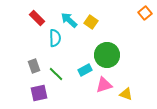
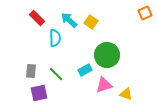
orange square: rotated 16 degrees clockwise
gray rectangle: moved 3 px left, 5 px down; rotated 24 degrees clockwise
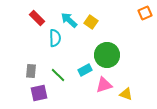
green line: moved 2 px right, 1 px down
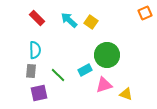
cyan semicircle: moved 20 px left, 12 px down
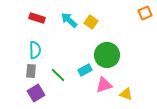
red rectangle: rotated 28 degrees counterclockwise
purple square: moved 3 px left; rotated 18 degrees counterclockwise
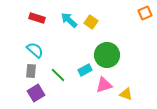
cyan semicircle: rotated 48 degrees counterclockwise
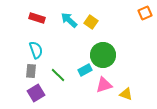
cyan semicircle: moved 1 px right; rotated 30 degrees clockwise
green circle: moved 4 px left
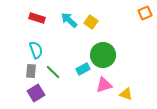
cyan rectangle: moved 2 px left, 1 px up
green line: moved 5 px left, 3 px up
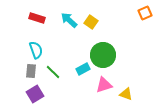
purple square: moved 1 px left, 1 px down
